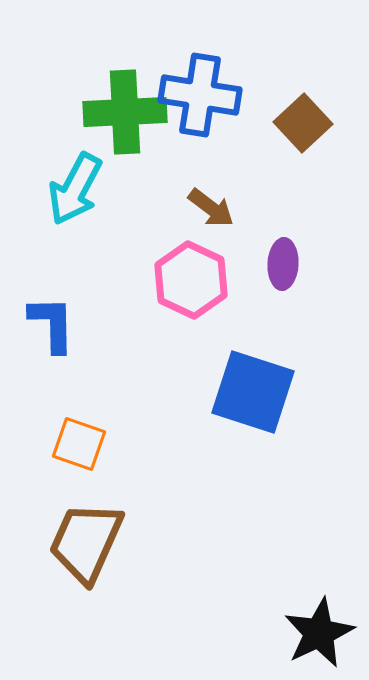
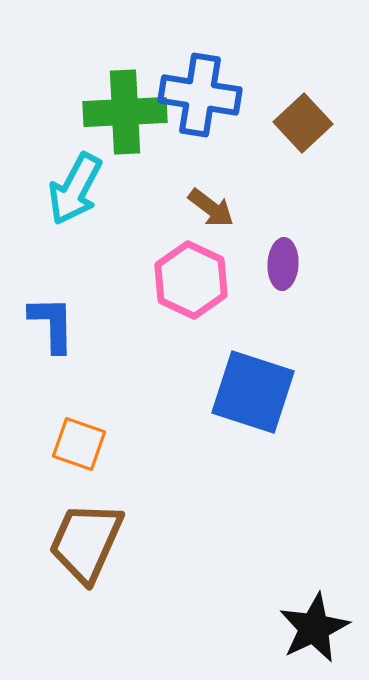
black star: moved 5 px left, 5 px up
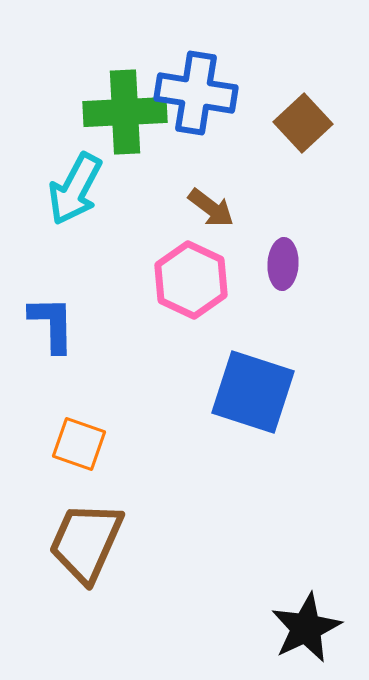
blue cross: moved 4 px left, 2 px up
black star: moved 8 px left
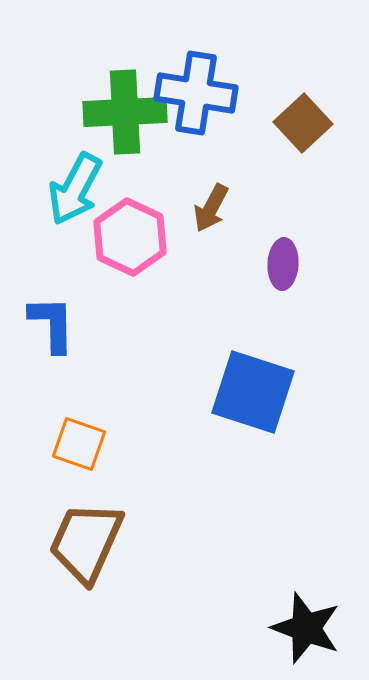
brown arrow: rotated 81 degrees clockwise
pink hexagon: moved 61 px left, 43 px up
black star: rotated 26 degrees counterclockwise
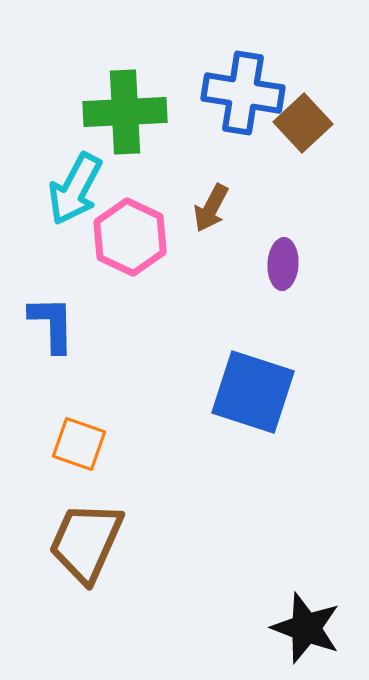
blue cross: moved 47 px right
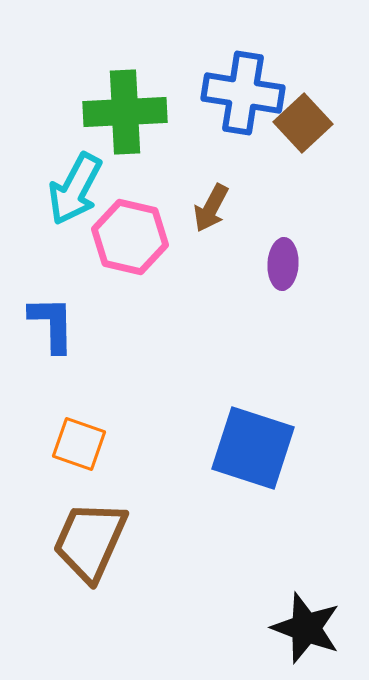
pink hexagon: rotated 12 degrees counterclockwise
blue square: moved 56 px down
brown trapezoid: moved 4 px right, 1 px up
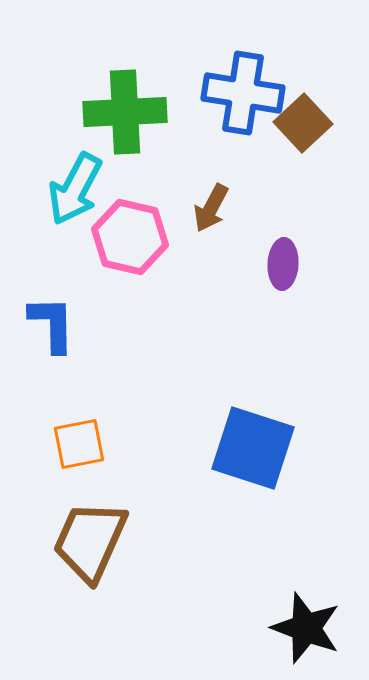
orange square: rotated 30 degrees counterclockwise
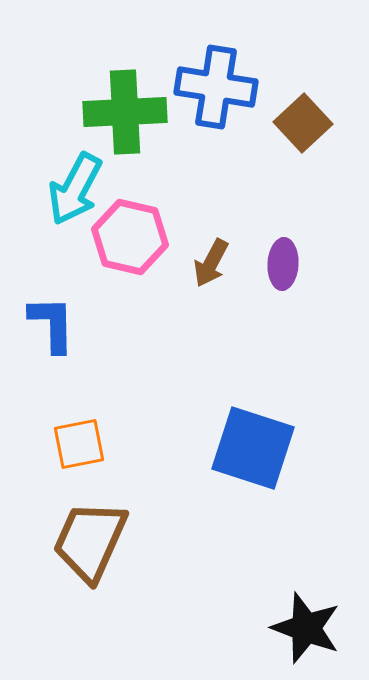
blue cross: moved 27 px left, 6 px up
brown arrow: moved 55 px down
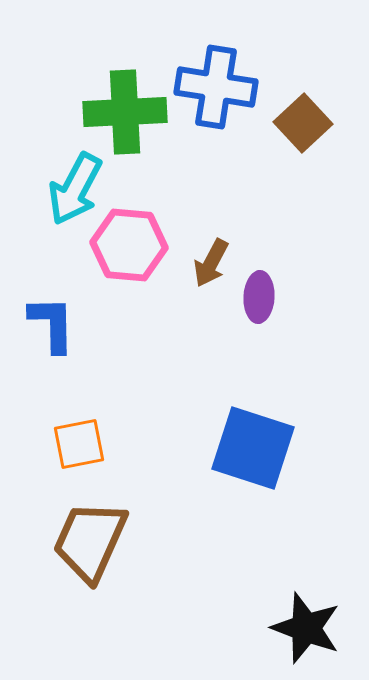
pink hexagon: moved 1 px left, 8 px down; rotated 8 degrees counterclockwise
purple ellipse: moved 24 px left, 33 px down
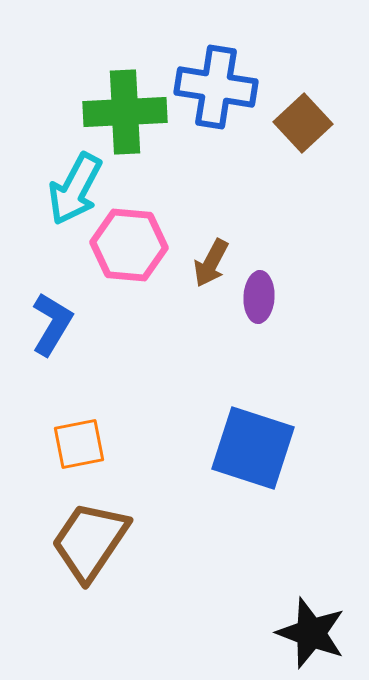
blue L-shape: rotated 32 degrees clockwise
brown trapezoid: rotated 10 degrees clockwise
black star: moved 5 px right, 5 px down
